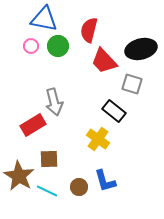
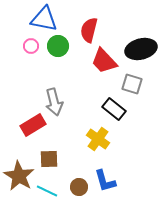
black rectangle: moved 2 px up
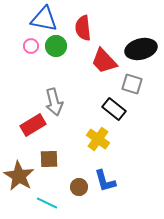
red semicircle: moved 6 px left, 2 px up; rotated 20 degrees counterclockwise
green circle: moved 2 px left
cyan line: moved 12 px down
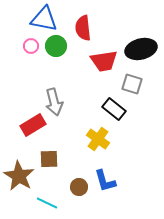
red trapezoid: rotated 56 degrees counterclockwise
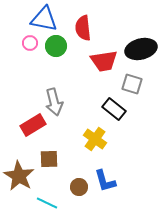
pink circle: moved 1 px left, 3 px up
yellow cross: moved 3 px left
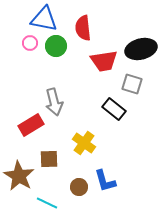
red rectangle: moved 2 px left
yellow cross: moved 11 px left, 4 px down
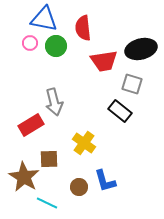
black rectangle: moved 6 px right, 2 px down
brown star: moved 5 px right, 1 px down
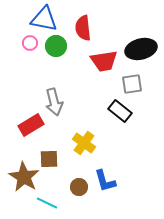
gray square: rotated 25 degrees counterclockwise
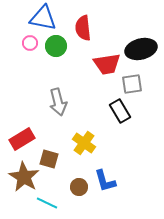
blue triangle: moved 1 px left, 1 px up
red trapezoid: moved 3 px right, 3 px down
gray arrow: moved 4 px right
black rectangle: rotated 20 degrees clockwise
red rectangle: moved 9 px left, 14 px down
brown square: rotated 18 degrees clockwise
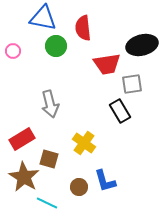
pink circle: moved 17 px left, 8 px down
black ellipse: moved 1 px right, 4 px up
gray arrow: moved 8 px left, 2 px down
